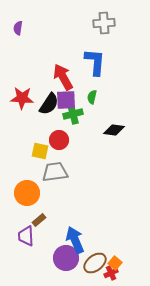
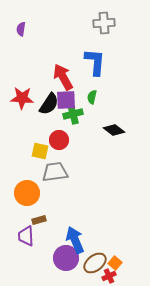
purple semicircle: moved 3 px right, 1 px down
black diamond: rotated 30 degrees clockwise
brown rectangle: rotated 24 degrees clockwise
red cross: moved 2 px left, 3 px down
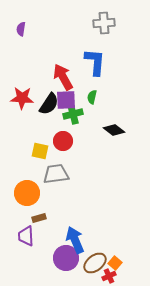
red circle: moved 4 px right, 1 px down
gray trapezoid: moved 1 px right, 2 px down
brown rectangle: moved 2 px up
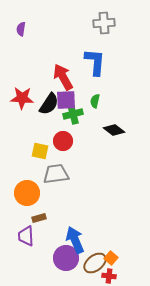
green semicircle: moved 3 px right, 4 px down
orange square: moved 4 px left, 5 px up
red cross: rotated 32 degrees clockwise
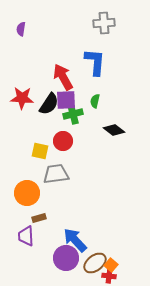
blue arrow: rotated 20 degrees counterclockwise
orange square: moved 7 px down
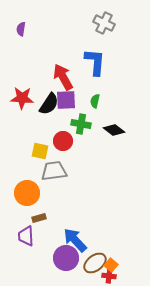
gray cross: rotated 30 degrees clockwise
green cross: moved 8 px right, 10 px down; rotated 24 degrees clockwise
gray trapezoid: moved 2 px left, 3 px up
